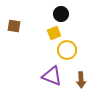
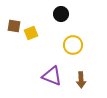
yellow square: moved 23 px left
yellow circle: moved 6 px right, 5 px up
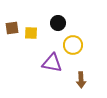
black circle: moved 3 px left, 9 px down
brown square: moved 2 px left, 2 px down; rotated 16 degrees counterclockwise
yellow square: rotated 24 degrees clockwise
purple triangle: moved 13 px up; rotated 10 degrees counterclockwise
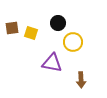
yellow square: rotated 16 degrees clockwise
yellow circle: moved 3 px up
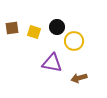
black circle: moved 1 px left, 4 px down
yellow square: moved 3 px right, 1 px up
yellow circle: moved 1 px right, 1 px up
brown arrow: moved 2 px left, 2 px up; rotated 77 degrees clockwise
